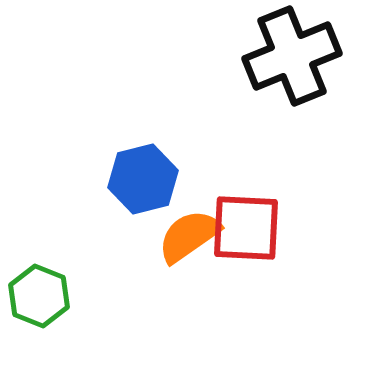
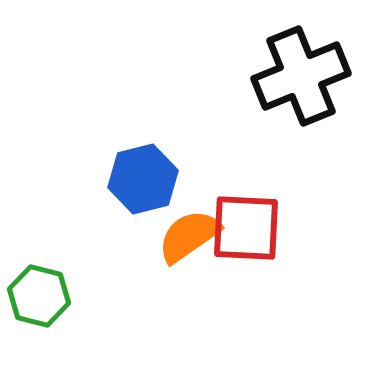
black cross: moved 9 px right, 20 px down
green hexagon: rotated 8 degrees counterclockwise
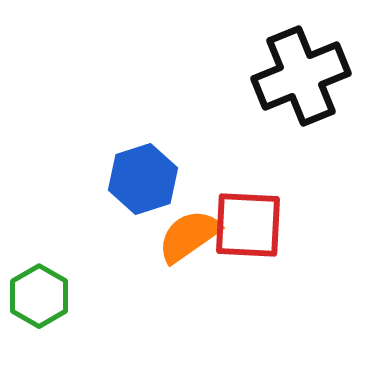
blue hexagon: rotated 4 degrees counterclockwise
red square: moved 2 px right, 3 px up
green hexagon: rotated 16 degrees clockwise
